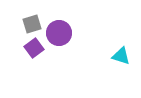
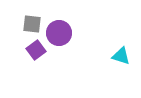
gray square: rotated 24 degrees clockwise
purple square: moved 2 px right, 2 px down
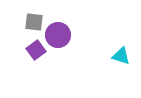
gray square: moved 2 px right, 2 px up
purple circle: moved 1 px left, 2 px down
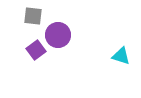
gray square: moved 1 px left, 6 px up
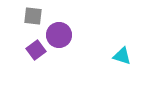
purple circle: moved 1 px right
cyan triangle: moved 1 px right
